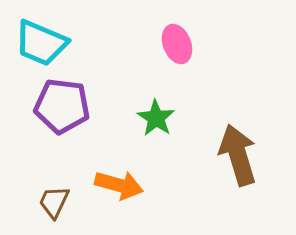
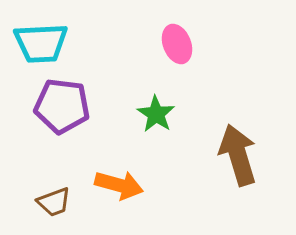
cyan trapezoid: rotated 26 degrees counterclockwise
green star: moved 4 px up
brown trapezoid: rotated 135 degrees counterclockwise
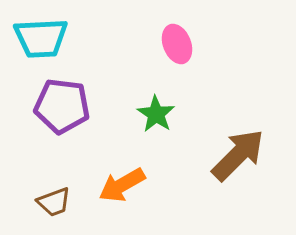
cyan trapezoid: moved 5 px up
brown arrow: rotated 62 degrees clockwise
orange arrow: moved 3 px right; rotated 135 degrees clockwise
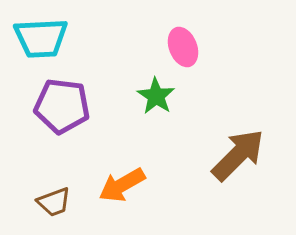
pink ellipse: moved 6 px right, 3 px down
green star: moved 18 px up
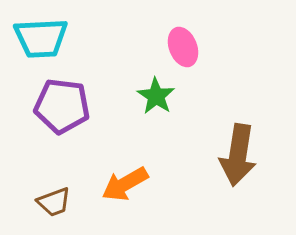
brown arrow: rotated 144 degrees clockwise
orange arrow: moved 3 px right, 1 px up
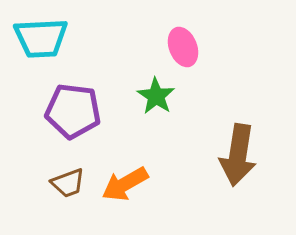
purple pentagon: moved 11 px right, 5 px down
brown trapezoid: moved 14 px right, 19 px up
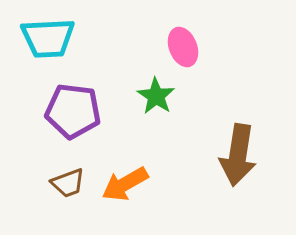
cyan trapezoid: moved 7 px right
